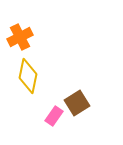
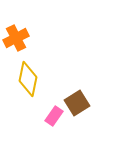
orange cross: moved 4 px left, 1 px down
yellow diamond: moved 3 px down
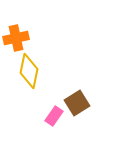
orange cross: rotated 15 degrees clockwise
yellow diamond: moved 1 px right, 8 px up
